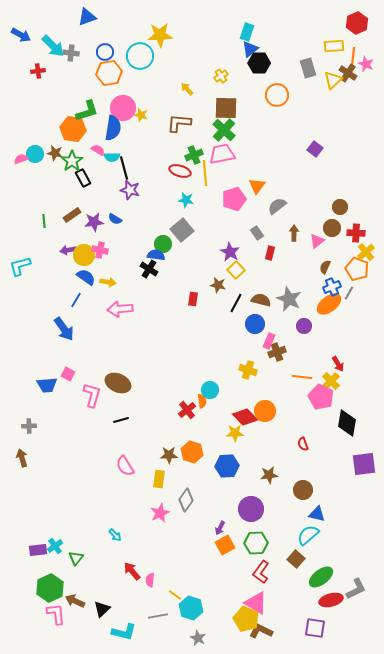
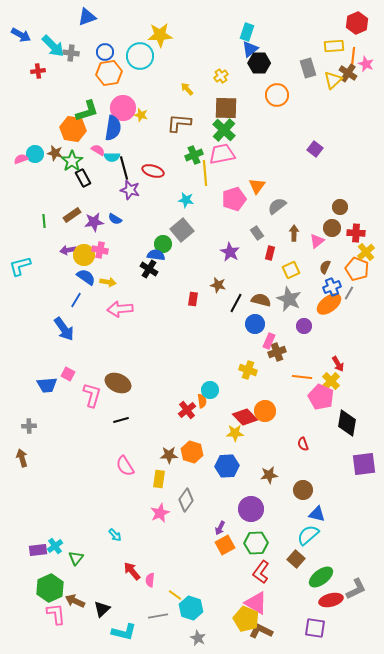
red ellipse at (180, 171): moved 27 px left
yellow square at (236, 270): moved 55 px right; rotated 18 degrees clockwise
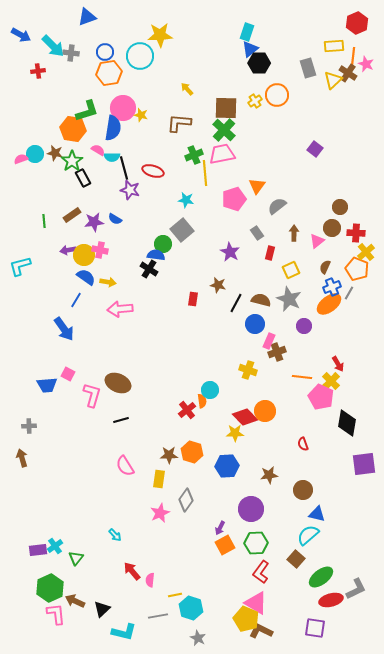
yellow cross at (221, 76): moved 34 px right, 25 px down
yellow line at (175, 595): rotated 48 degrees counterclockwise
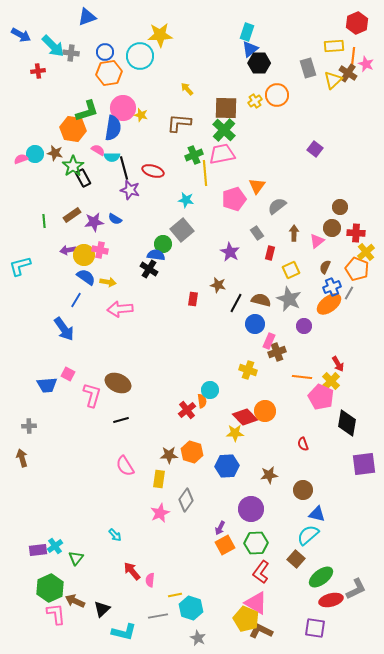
green star at (72, 161): moved 1 px right, 5 px down
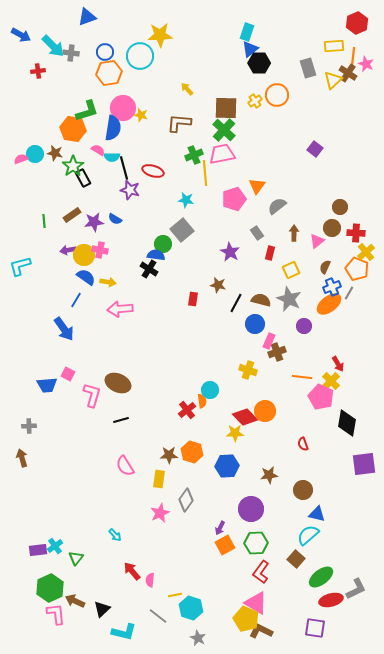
gray line at (158, 616): rotated 48 degrees clockwise
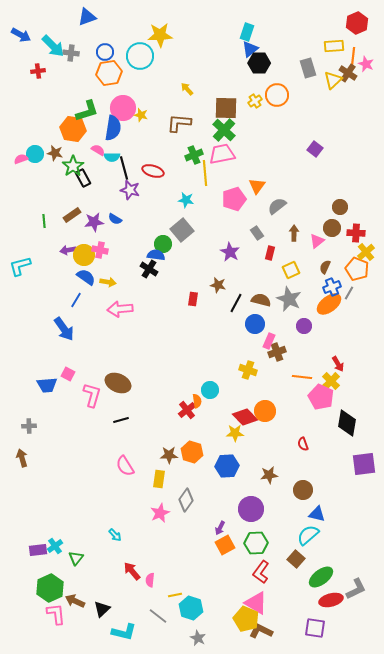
orange semicircle at (202, 401): moved 5 px left
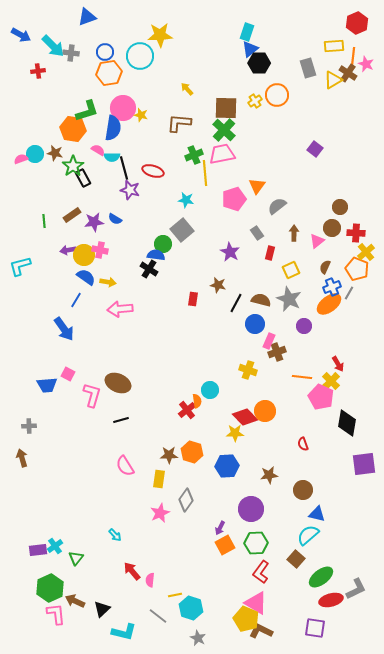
yellow triangle at (333, 80): rotated 12 degrees clockwise
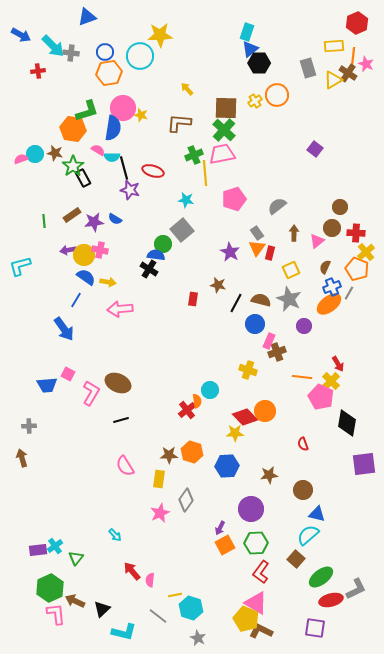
orange triangle at (257, 186): moved 62 px down
pink L-shape at (92, 395): moved 1 px left, 2 px up; rotated 15 degrees clockwise
